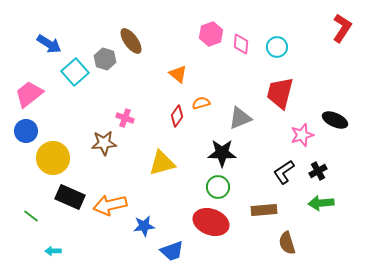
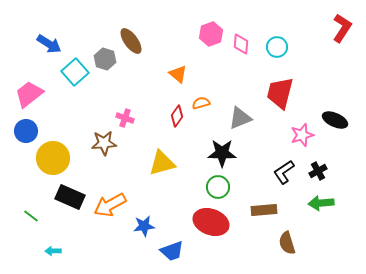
orange arrow: rotated 16 degrees counterclockwise
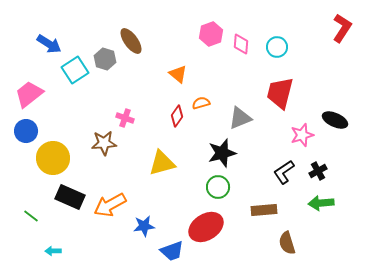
cyan square: moved 2 px up; rotated 8 degrees clockwise
black star: rotated 16 degrees counterclockwise
red ellipse: moved 5 px left, 5 px down; rotated 52 degrees counterclockwise
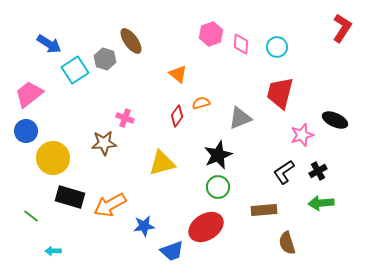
black star: moved 4 px left, 2 px down; rotated 8 degrees counterclockwise
black rectangle: rotated 8 degrees counterclockwise
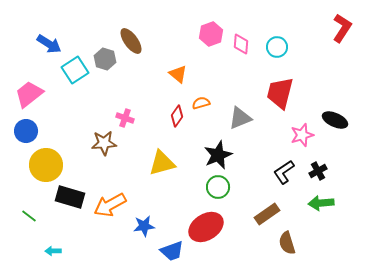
yellow circle: moved 7 px left, 7 px down
brown rectangle: moved 3 px right, 4 px down; rotated 30 degrees counterclockwise
green line: moved 2 px left
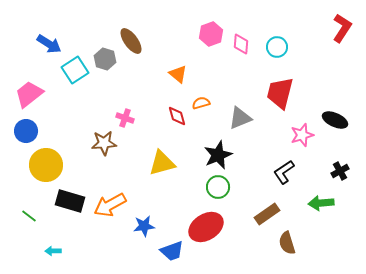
red diamond: rotated 50 degrees counterclockwise
black cross: moved 22 px right
black rectangle: moved 4 px down
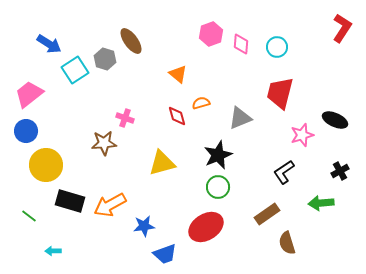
blue trapezoid: moved 7 px left, 3 px down
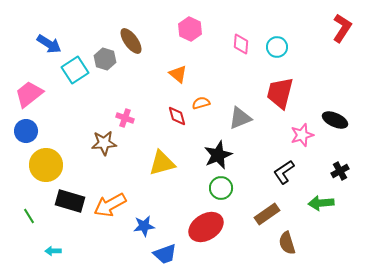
pink hexagon: moved 21 px left, 5 px up; rotated 15 degrees counterclockwise
green circle: moved 3 px right, 1 px down
green line: rotated 21 degrees clockwise
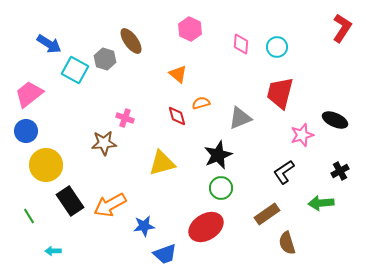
cyan square: rotated 28 degrees counterclockwise
black rectangle: rotated 40 degrees clockwise
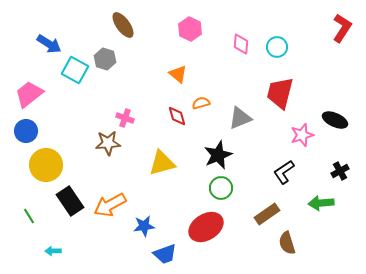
brown ellipse: moved 8 px left, 16 px up
brown star: moved 4 px right
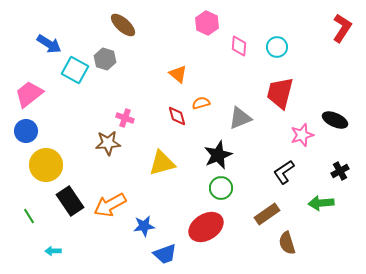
brown ellipse: rotated 12 degrees counterclockwise
pink hexagon: moved 17 px right, 6 px up
pink diamond: moved 2 px left, 2 px down
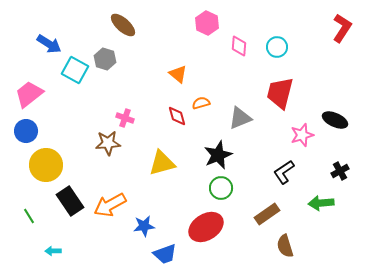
brown semicircle: moved 2 px left, 3 px down
